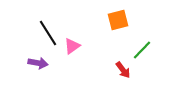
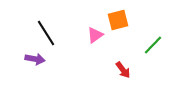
black line: moved 2 px left
pink triangle: moved 23 px right, 11 px up
green line: moved 11 px right, 5 px up
purple arrow: moved 3 px left, 4 px up
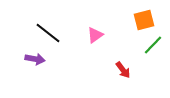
orange square: moved 26 px right
black line: moved 2 px right; rotated 20 degrees counterclockwise
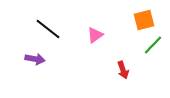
black line: moved 4 px up
red arrow: rotated 18 degrees clockwise
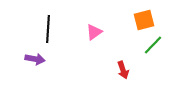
black line: rotated 56 degrees clockwise
pink triangle: moved 1 px left, 3 px up
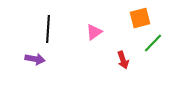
orange square: moved 4 px left, 2 px up
green line: moved 2 px up
red arrow: moved 10 px up
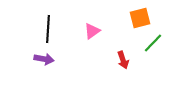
pink triangle: moved 2 px left, 1 px up
purple arrow: moved 9 px right
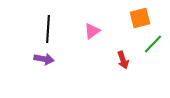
green line: moved 1 px down
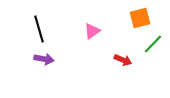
black line: moved 9 px left; rotated 20 degrees counterclockwise
red arrow: rotated 48 degrees counterclockwise
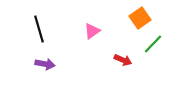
orange square: rotated 20 degrees counterclockwise
purple arrow: moved 1 px right, 5 px down
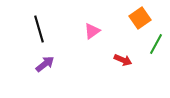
green line: moved 3 px right; rotated 15 degrees counterclockwise
purple arrow: rotated 48 degrees counterclockwise
